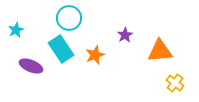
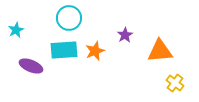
cyan rectangle: moved 3 px right, 1 px down; rotated 60 degrees counterclockwise
orange star: moved 4 px up
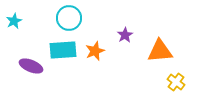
cyan star: moved 2 px left, 9 px up
cyan rectangle: moved 1 px left
yellow cross: moved 1 px right, 1 px up
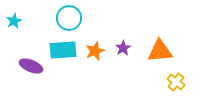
purple star: moved 2 px left, 13 px down
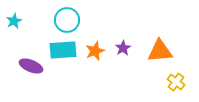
cyan circle: moved 2 px left, 2 px down
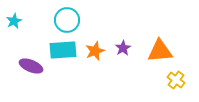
yellow cross: moved 2 px up
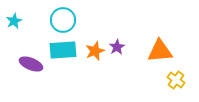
cyan circle: moved 4 px left
purple star: moved 6 px left, 1 px up
purple ellipse: moved 2 px up
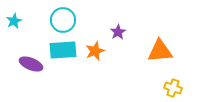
purple star: moved 1 px right, 15 px up
yellow cross: moved 3 px left, 8 px down; rotated 18 degrees counterclockwise
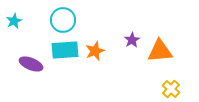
purple star: moved 14 px right, 8 px down
cyan rectangle: moved 2 px right
yellow cross: moved 2 px left, 1 px down; rotated 24 degrees clockwise
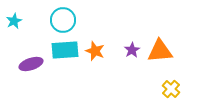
purple star: moved 10 px down
orange star: rotated 30 degrees counterclockwise
purple ellipse: rotated 40 degrees counterclockwise
